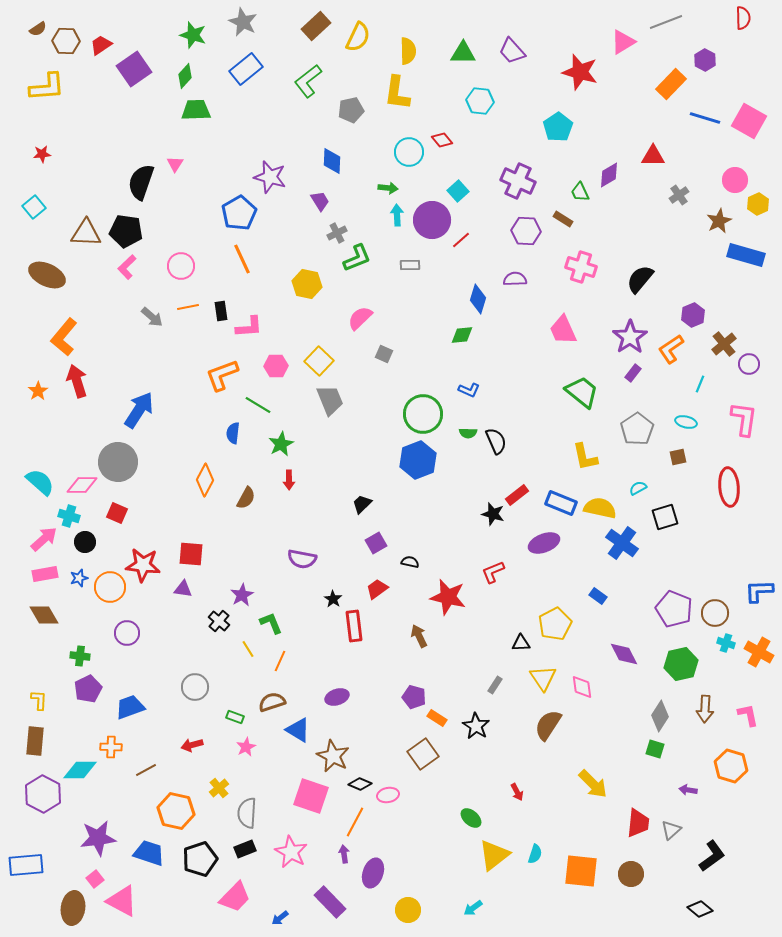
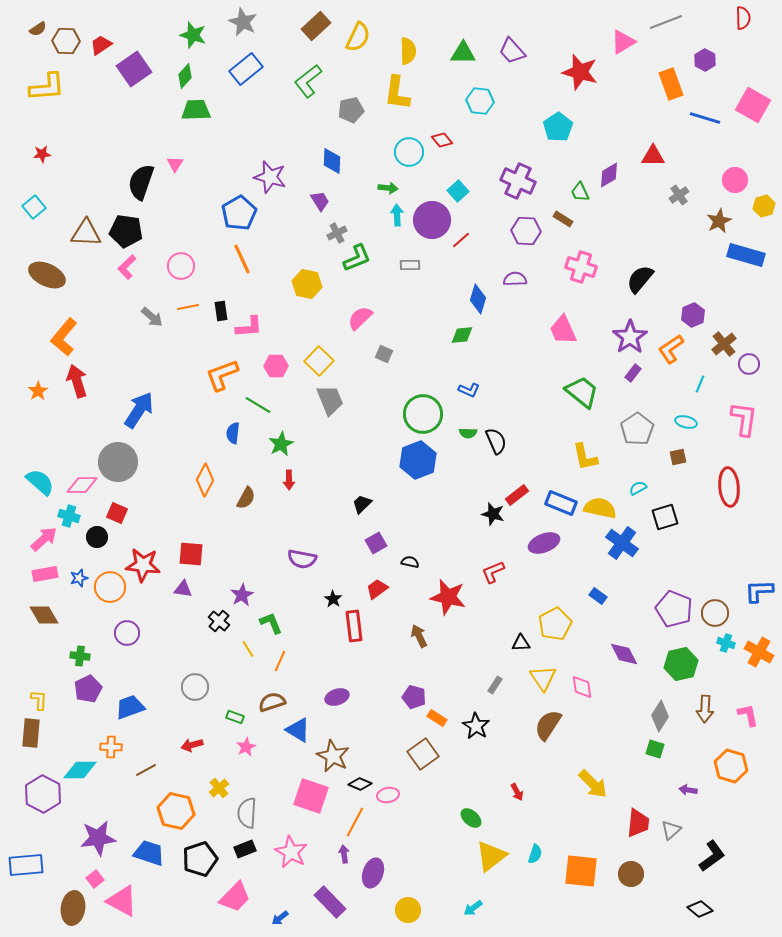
orange rectangle at (671, 84): rotated 64 degrees counterclockwise
pink square at (749, 121): moved 4 px right, 16 px up
yellow hexagon at (758, 204): moved 6 px right, 2 px down; rotated 10 degrees clockwise
black circle at (85, 542): moved 12 px right, 5 px up
brown rectangle at (35, 741): moved 4 px left, 8 px up
yellow triangle at (494, 855): moved 3 px left, 1 px down
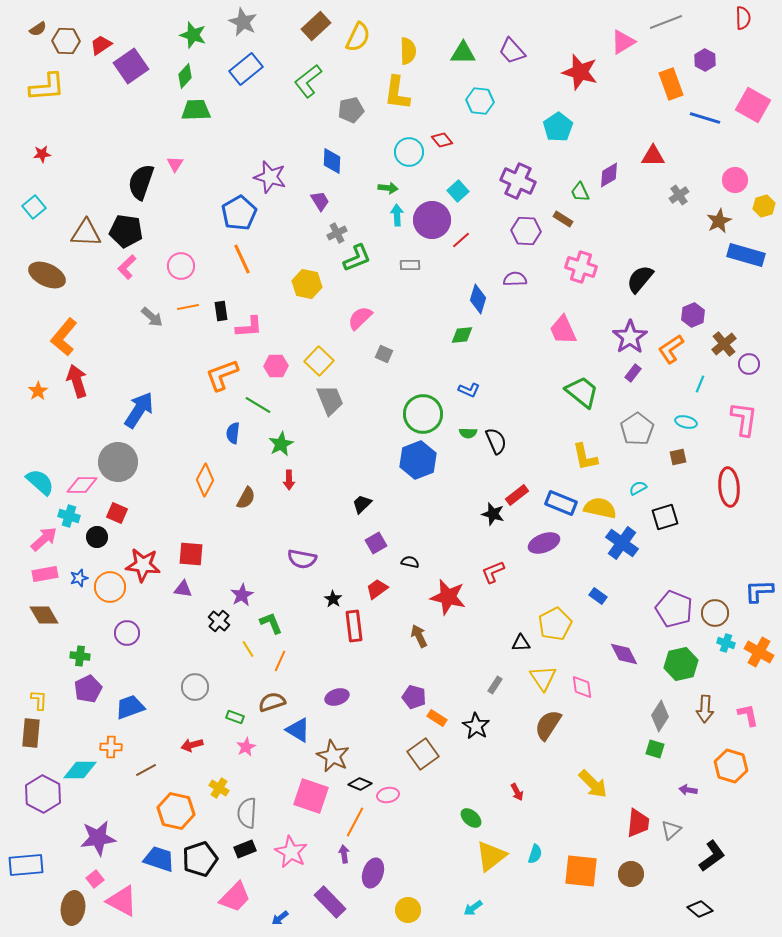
purple square at (134, 69): moved 3 px left, 3 px up
yellow cross at (219, 788): rotated 18 degrees counterclockwise
blue trapezoid at (149, 853): moved 10 px right, 6 px down
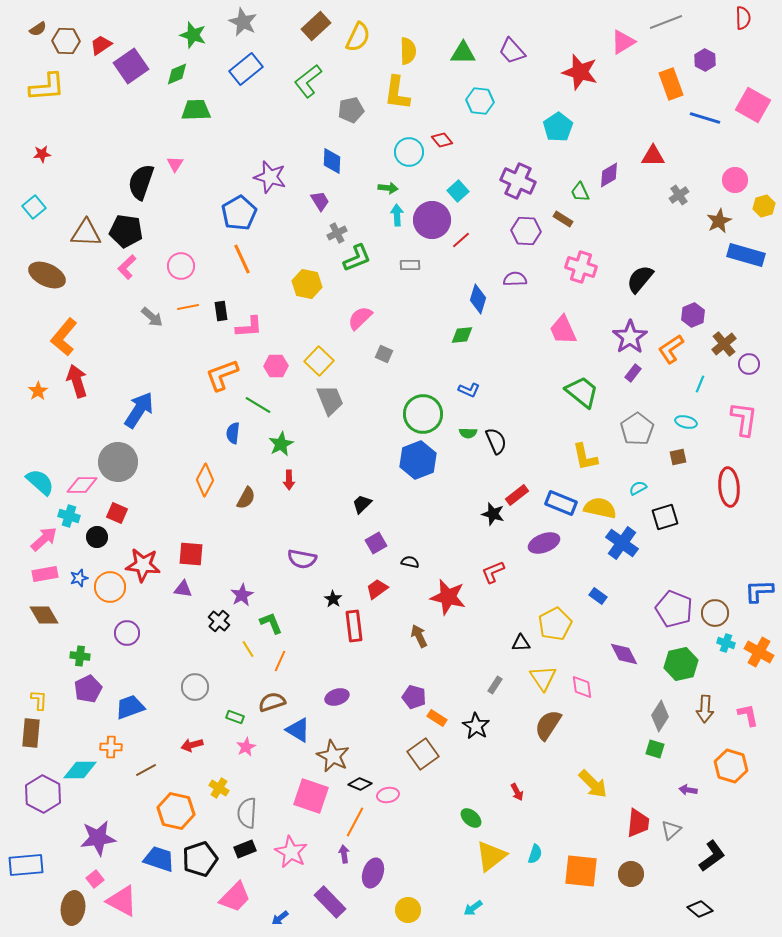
green diamond at (185, 76): moved 8 px left, 2 px up; rotated 25 degrees clockwise
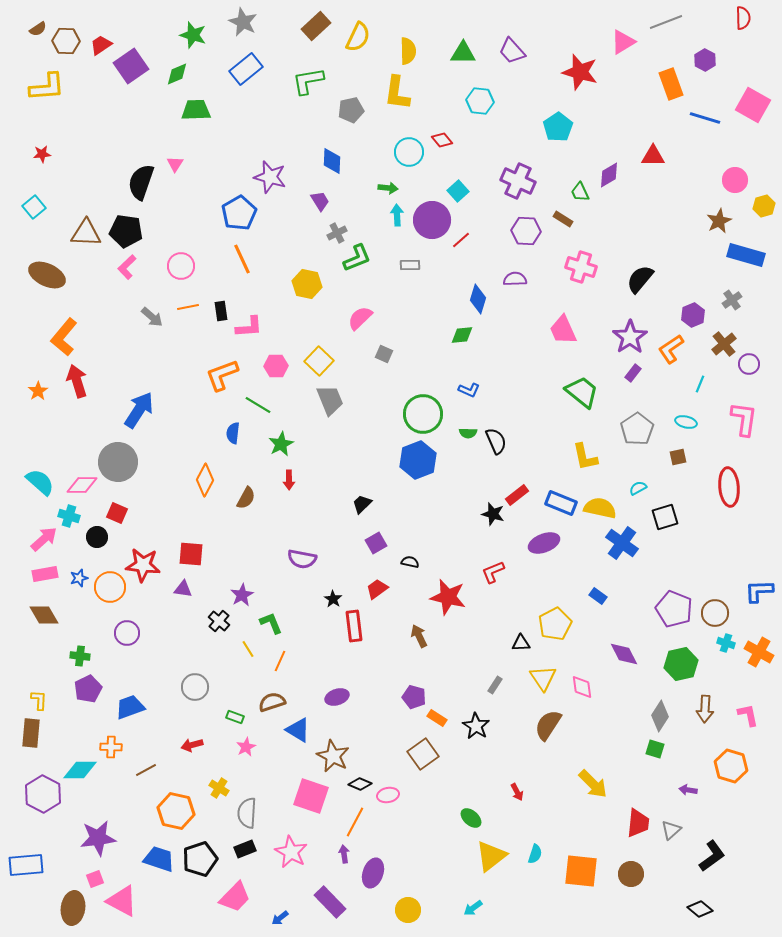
green L-shape at (308, 81): rotated 28 degrees clockwise
gray cross at (679, 195): moved 53 px right, 105 px down
pink square at (95, 879): rotated 18 degrees clockwise
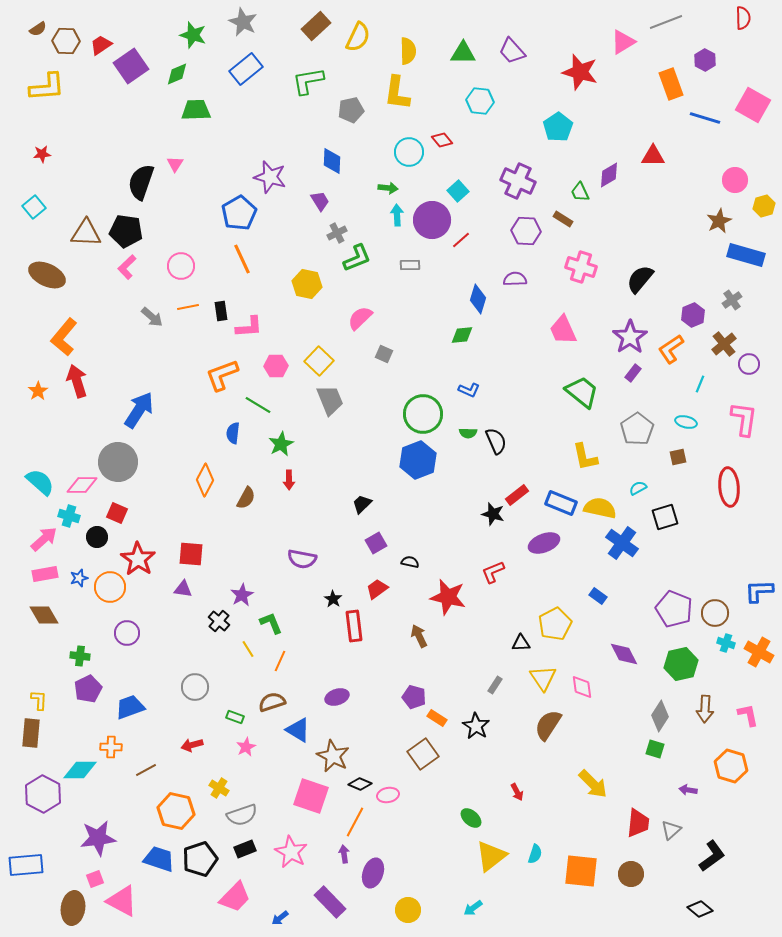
red star at (143, 565): moved 5 px left, 6 px up; rotated 28 degrees clockwise
gray semicircle at (247, 813): moved 5 px left, 2 px down; rotated 112 degrees counterclockwise
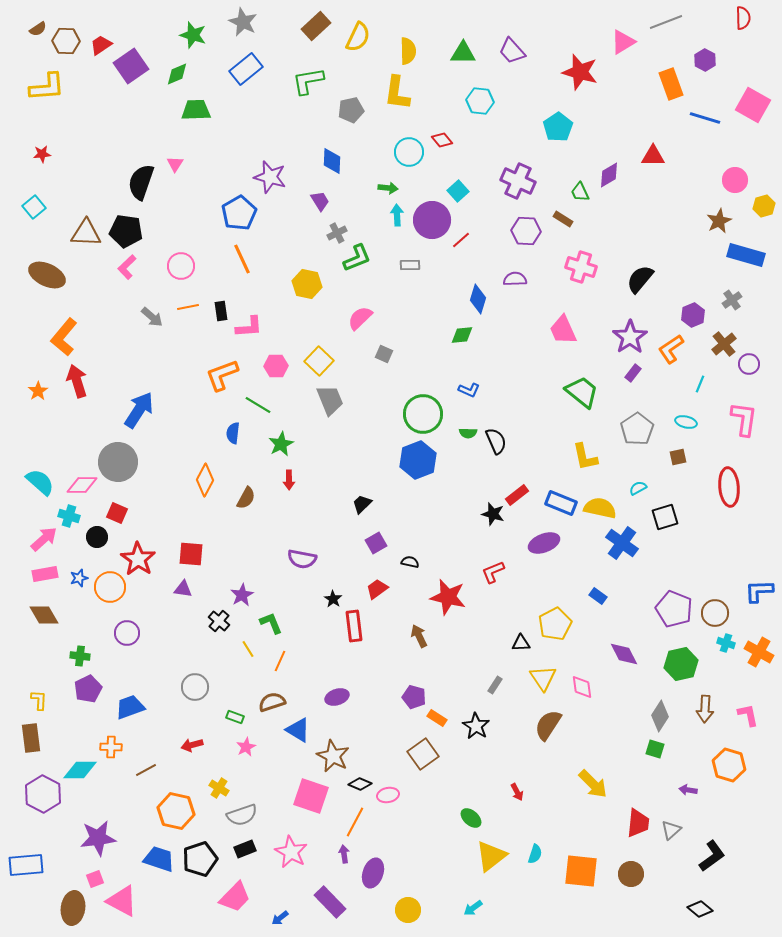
brown rectangle at (31, 733): moved 5 px down; rotated 12 degrees counterclockwise
orange hexagon at (731, 766): moved 2 px left, 1 px up
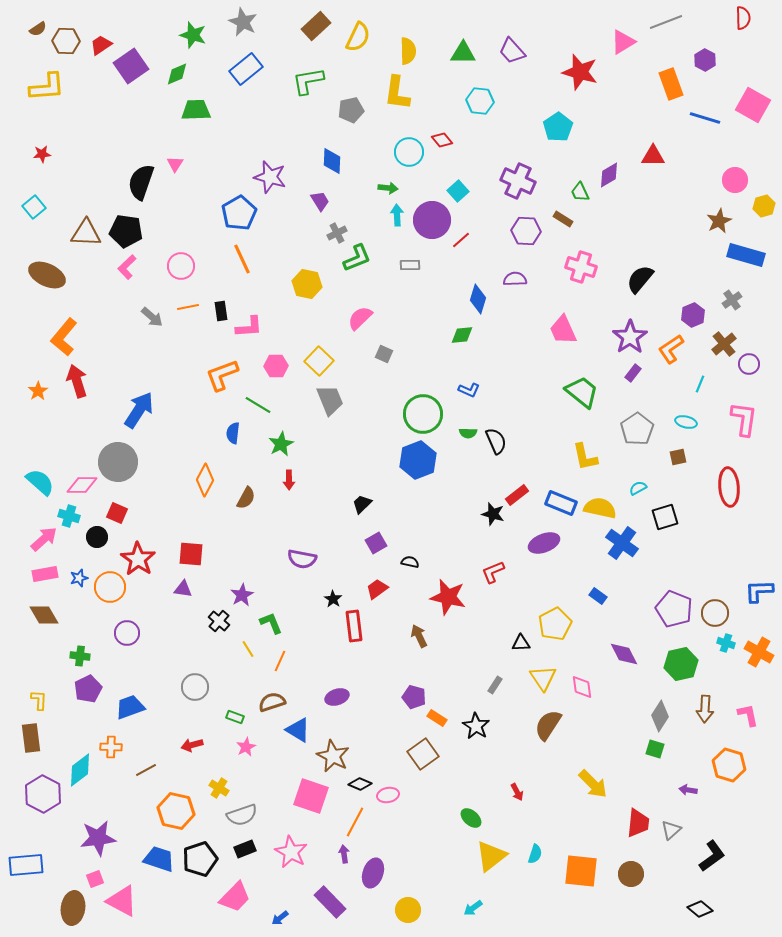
cyan diamond at (80, 770): rotated 36 degrees counterclockwise
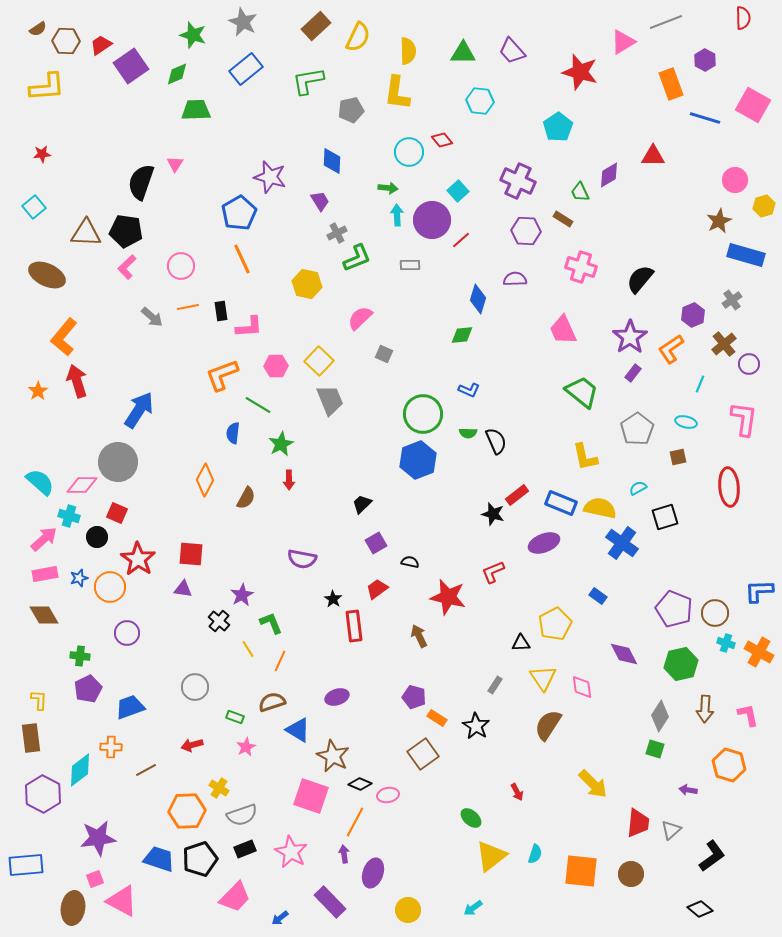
orange hexagon at (176, 811): moved 11 px right; rotated 15 degrees counterclockwise
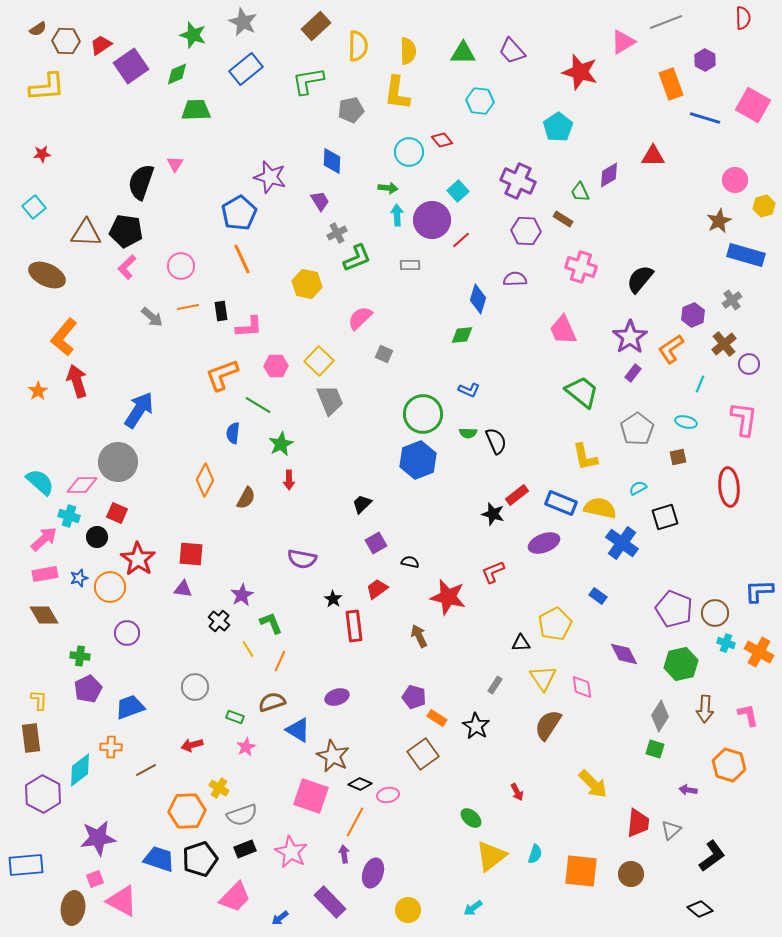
yellow semicircle at (358, 37): moved 9 px down; rotated 24 degrees counterclockwise
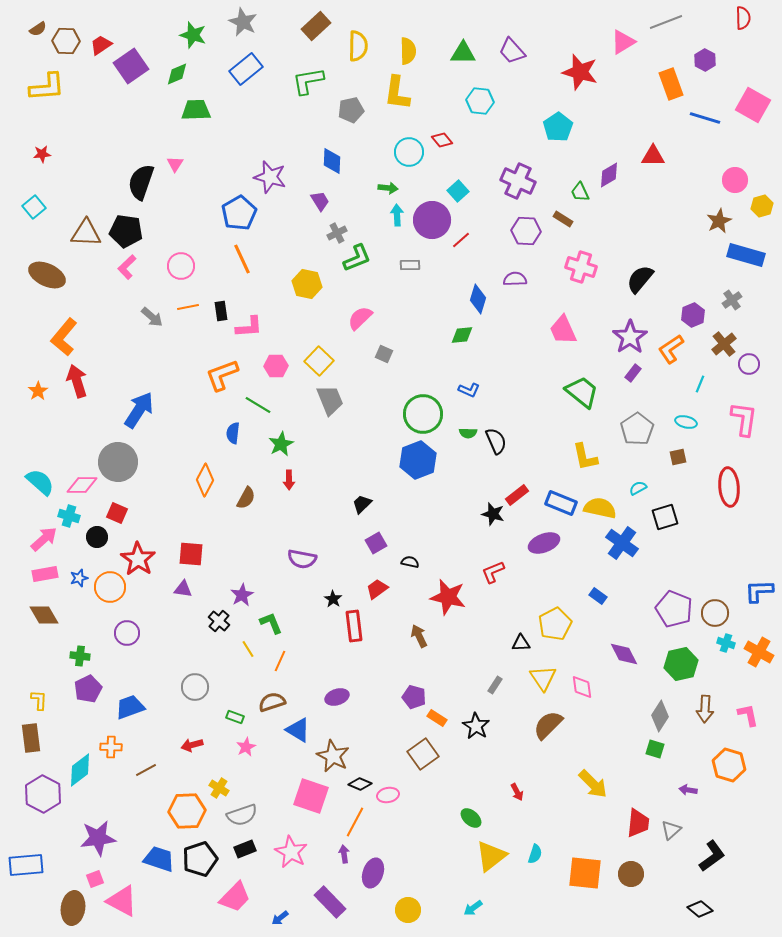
yellow hexagon at (764, 206): moved 2 px left
brown semicircle at (548, 725): rotated 12 degrees clockwise
orange square at (581, 871): moved 4 px right, 2 px down
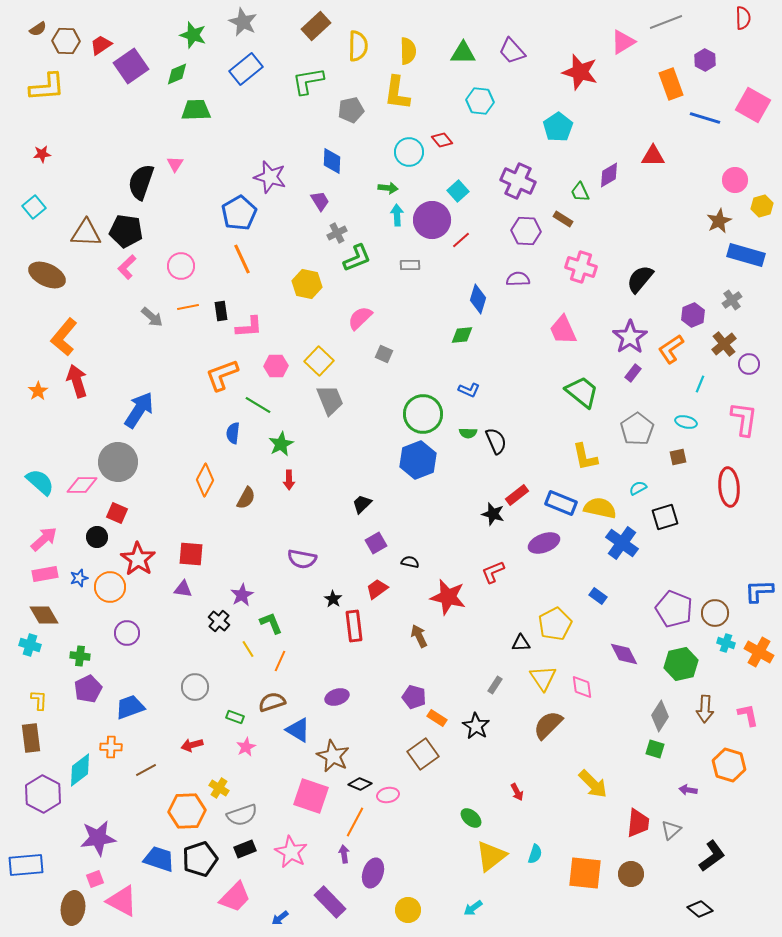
purple semicircle at (515, 279): moved 3 px right
cyan cross at (69, 516): moved 39 px left, 129 px down
